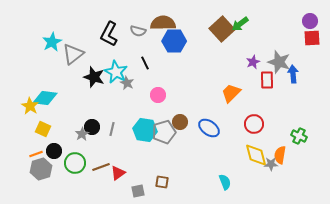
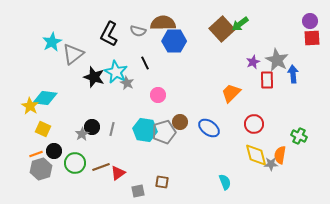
gray star at (279, 62): moved 2 px left, 2 px up; rotated 10 degrees clockwise
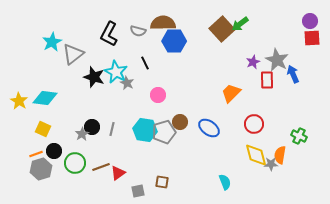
blue arrow at (293, 74): rotated 18 degrees counterclockwise
yellow star at (30, 106): moved 11 px left, 5 px up
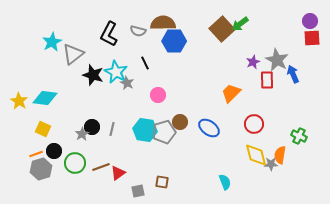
black star at (94, 77): moved 1 px left, 2 px up
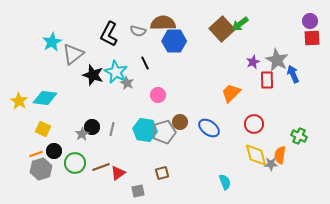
brown square at (162, 182): moved 9 px up; rotated 24 degrees counterclockwise
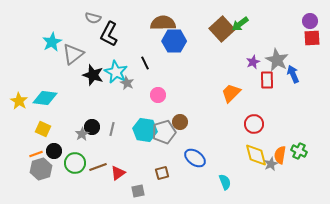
gray semicircle at (138, 31): moved 45 px left, 13 px up
blue ellipse at (209, 128): moved 14 px left, 30 px down
green cross at (299, 136): moved 15 px down
gray star at (271, 164): rotated 24 degrees counterclockwise
brown line at (101, 167): moved 3 px left
